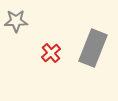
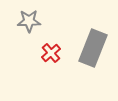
gray star: moved 13 px right
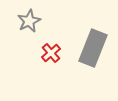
gray star: rotated 25 degrees counterclockwise
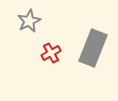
red cross: rotated 12 degrees clockwise
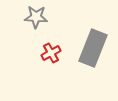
gray star: moved 7 px right, 4 px up; rotated 30 degrees clockwise
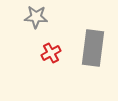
gray rectangle: rotated 15 degrees counterclockwise
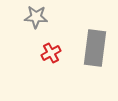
gray rectangle: moved 2 px right
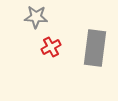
red cross: moved 6 px up
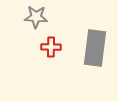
red cross: rotated 30 degrees clockwise
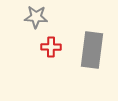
gray rectangle: moved 3 px left, 2 px down
